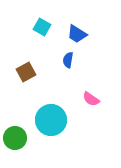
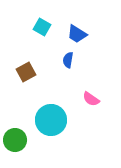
green circle: moved 2 px down
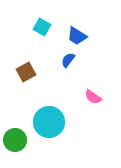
blue trapezoid: moved 2 px down
blue semicircle: rotated 28 degrees clockwise
pink semicircle: moved 2 px right, 2 px up
cyan circle: moved 2 px left, 2 px down
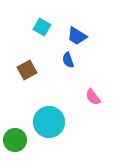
blue semicircle: rotated 56 degrees counterclockwise
brown square: moved 1 px right, 2 px up
pink semicircle: rotated 18 degrees clockwise
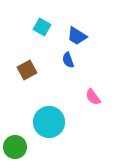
green circle: moved 7 px down
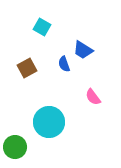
blue trapezoid: moved 6 px right, 14 px down
blue semicircle: moved 4 px left, 4 px down
brown square: moved 2 px up
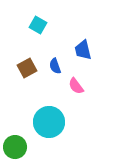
cyan square: moved 4 px left, 2 px up
blue trapezoid: rotated 45 degrees clockwise
blue semicircle: moved 9 px left, 2 px down
pink semicircle: moved 17 px left, 11 px up
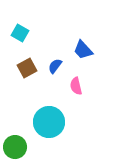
cyan square: moved 18 px left, 8 px down
blue trapezoid: rotated 30 degrees counterclockwise
blue semicircle: rotated 56 degrees clockwise
pink semicircle: rotated 24 degrees clockwise
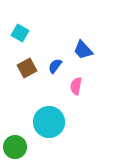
pink semicircle: rotated 24 degrees clockwise
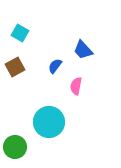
brown square: moved 12 px left, 1 px up
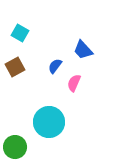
pink semicircle: moved 2 px left, 3 px up; rotated 12 degrees clockwise
